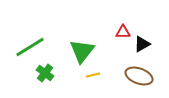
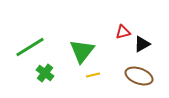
red triangle: rotated 14 degrees counterclockwise
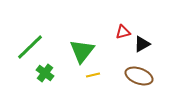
green line: rotated 12 degrees counterclockwise
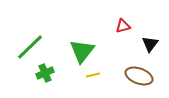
red triangle: moved 6 px up
black triangle: moved 8 px right; rotated 24 degrees counterclockwise
green cross: rotated 30 degrees clockwise
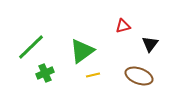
green line: moved 1 px right
green triangle: rotated 16 degrees clockwise
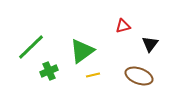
green cross: moved 4 px right, 2 px up
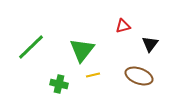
green triangle: moved 1 px up; rotated 16 degrees counterclockwise
green cross: moved 10 px right, 13 px down; rotated 36 degrees clockwise
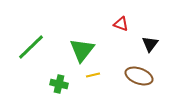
red triangle: moved 2 px left, 2 px up; rotated 35 degrees clockwise
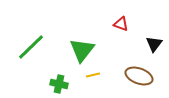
black triangle: moved 4 px right
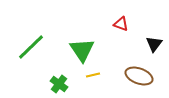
green triangle: rotated 12 degrees counterclockwise
green cross: rotated 24 degrees clockwise
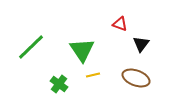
red triangle: moved 1 px left
black triangle: moved 13 px left
brown ellipse: moved 3 px left, 2 px down
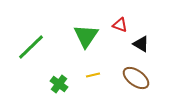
red triangle: moved 1 px down
black triangle: rotated 36 degrees counterclockwise
green triangle: moved 4 px right, 14 px up; rotated 8 degrees clockwise
brown ellipse: rotated 16 degrees clockwise
